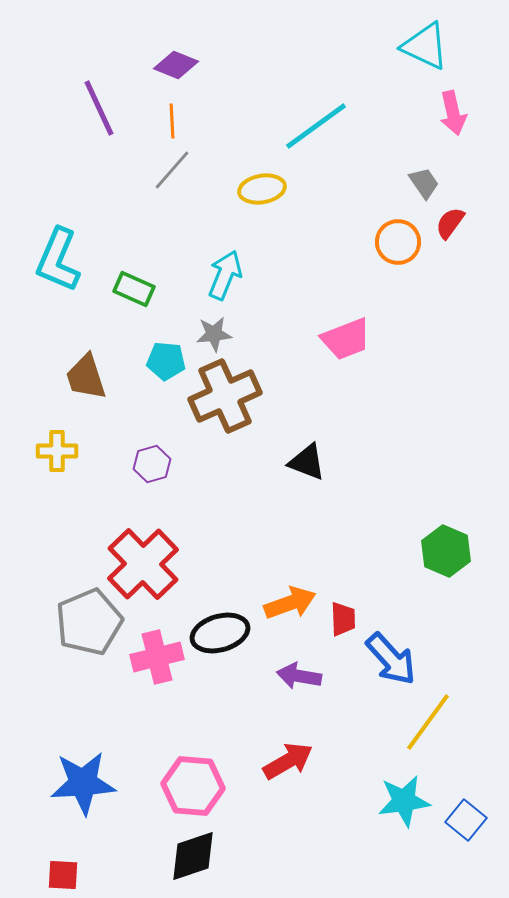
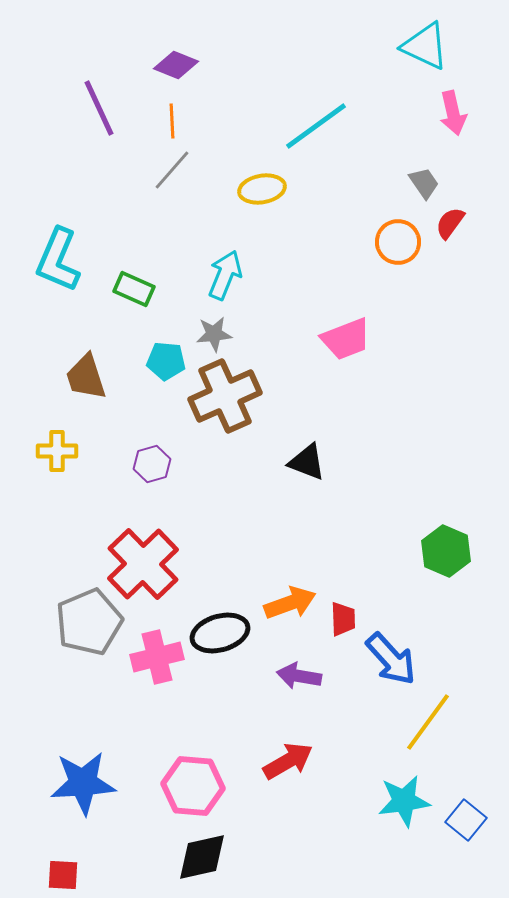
black diamond: moved 9 px right, 1 px down; rotated 6 degrees clockwise
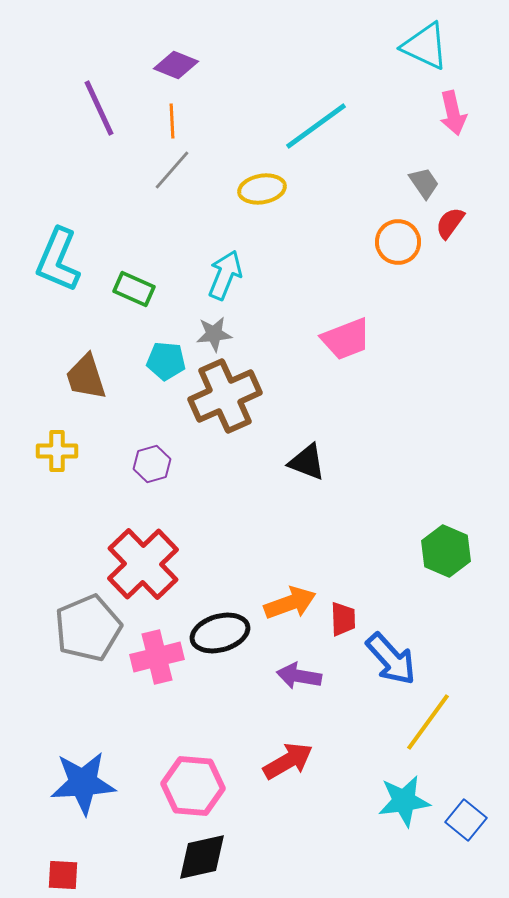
gray pentagon: moved 1 px left, 6 px down
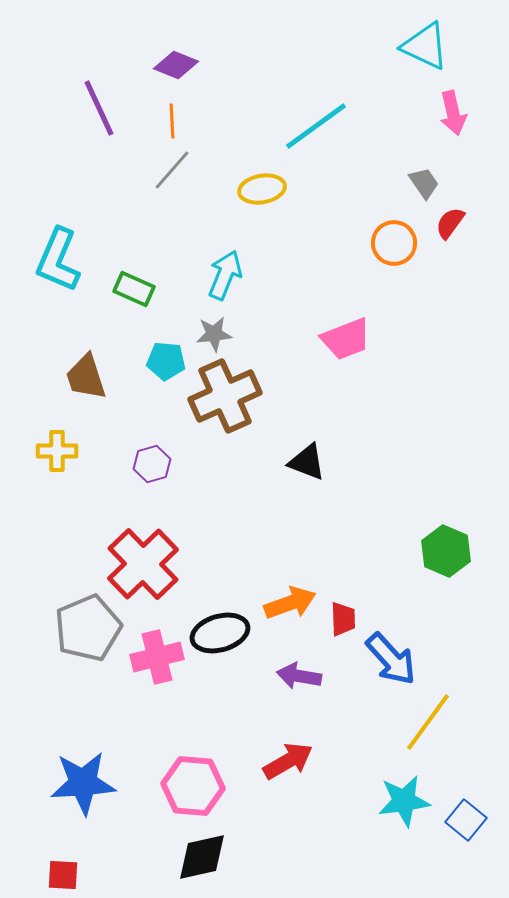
orange circle: moved 4 px left, 1 px down
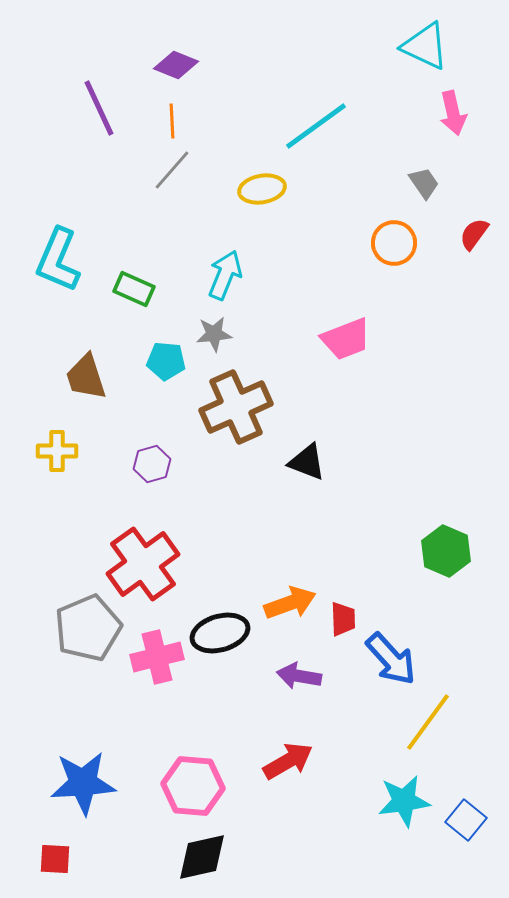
red semicircle: moved 24 px right, 11 px down
brown cross: moved 11 px right, 11 px down
red cross: rotated 8 degrees clockwise
red square: moved 8 px left, 16 px up
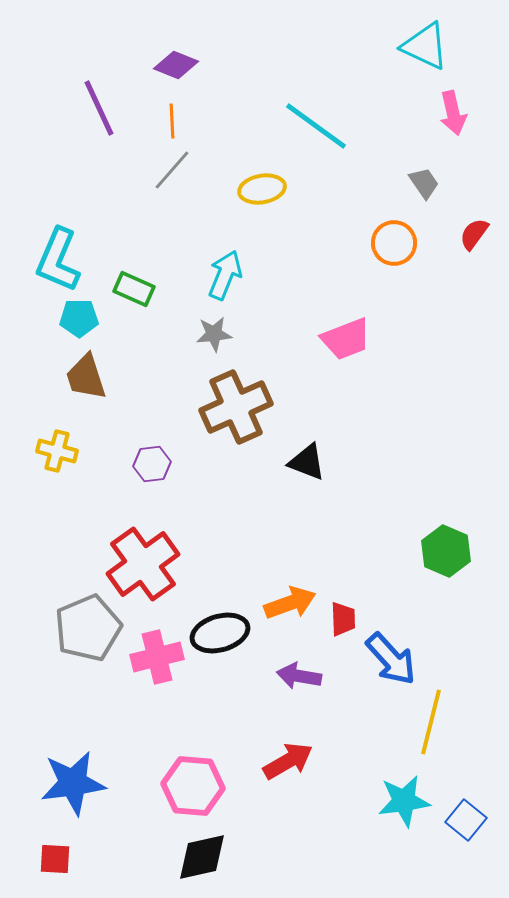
cyan line: rotated 72 degrees clockwise
cyan pentagon: moved 87 px left, 43 px up; rotated 6 degrees counterclockwise
yellow cross: rotated 15 degrees clockwise
purple hexagon: rotated 9 degrees clockwise
yellow line: moved 3 px right; rotated 22 degrees counterclockwise
blue star: moved 10 px left; rotated 4 degrees counterclockwise
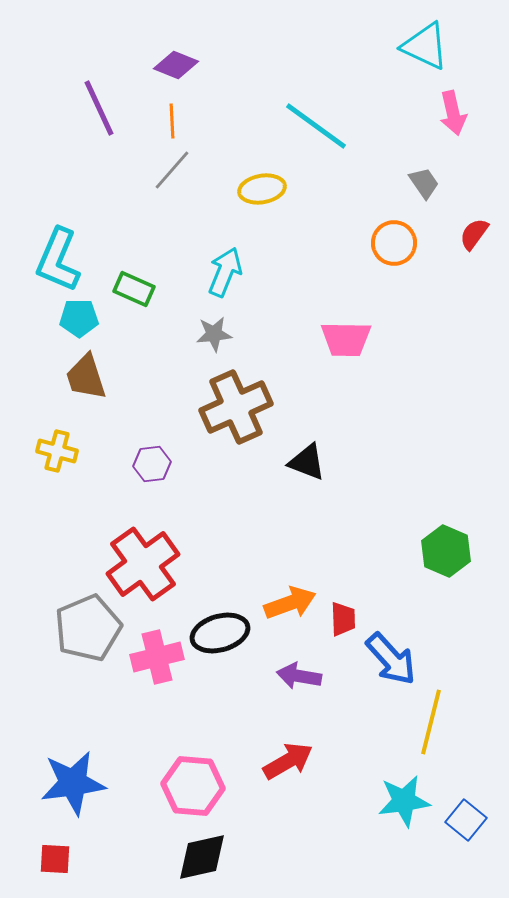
cyan arrow: moved 3 px up
pink trapezoid: rotated 22 degrees clockwise
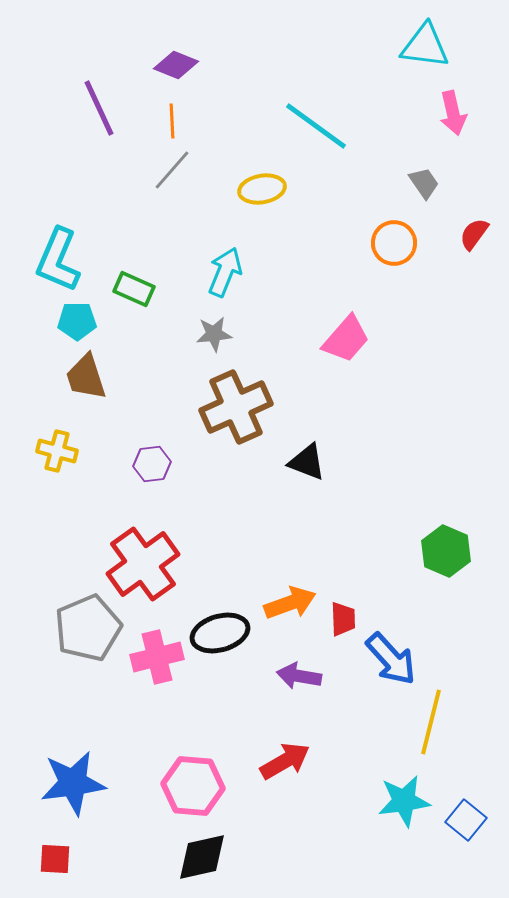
cyan triangle: rotated 18 degrees counterclockwise
cyan pentagon: moved 2 px left, 3 px down
pink trapezoid: rotated 50 degrees counterclockwise
red arrow: moved 3 px left
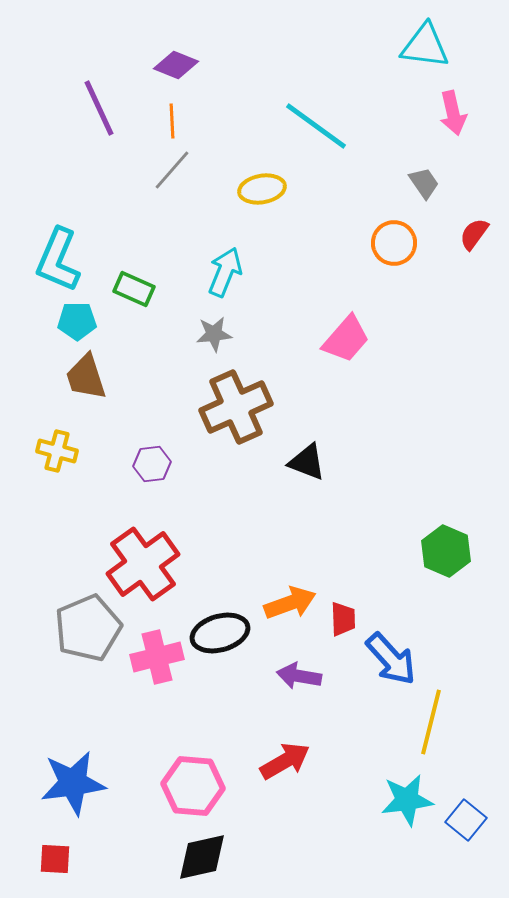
cyan star: moved 3 px right, 1 px up
